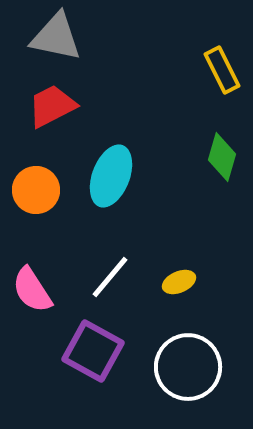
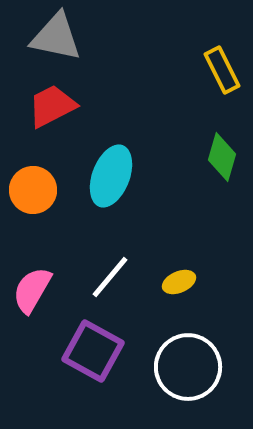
orange circle: moved 3 px left
pink semicircle: rotated 63 degrees clockwise
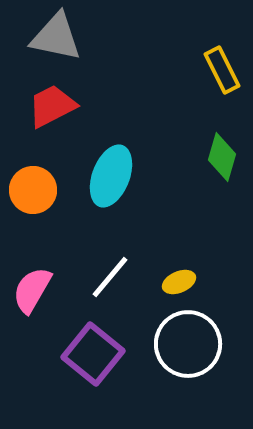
purple square: moved 3 px down; rotated 10 degrees clockwise
white circle: moved 23 px up
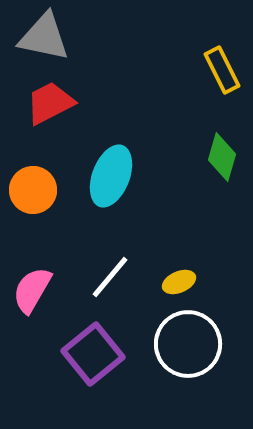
gray triangle: moved 12 px left
red trapezoid: moved 2 px left, 3 px up
purple square: rotated 12 degrees clockwise
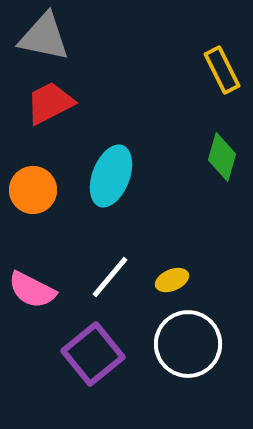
yellow ellipse: moved 7 px left, 2 px up
pink semicircle: rotated 93 degrees counterclockwise
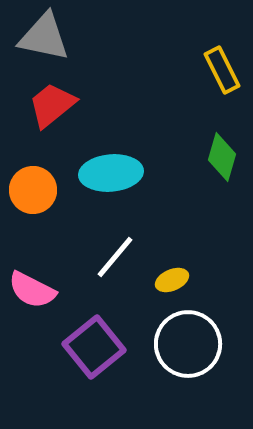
red trapezoid: moved 2 px right, 2 px down; rotated 12 degrees counterclockwise
cyan ellipse: moved 3 px up; rotated 64 degrees clockwise
white line: moved 5 px right, 20 px up
purple square: moved 1 px right, 7 px up
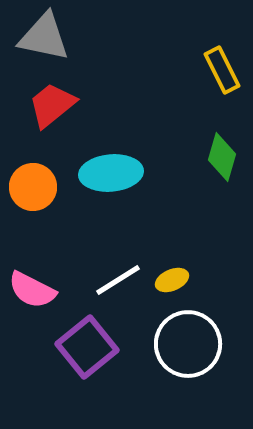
orange circle: moved 3 px up
white line: moved 3 px right, 23 px down; rotated 18 degrees clockwise
purple square: moved 7 px left
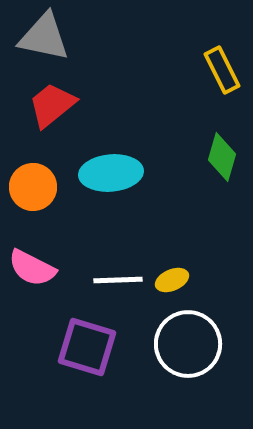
white line: rotated 30 degrees clockwise
pink semicircle: moved 22 px up
purple square: rotated 34 degrees counterclockwise
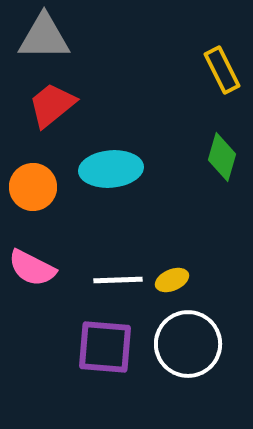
gray triangle: rotated 12 degrees counterclockwise
cyan ellipse: moved 4 px up
purple square: moved 18 px right; rotated 12 degrees counterclockwise
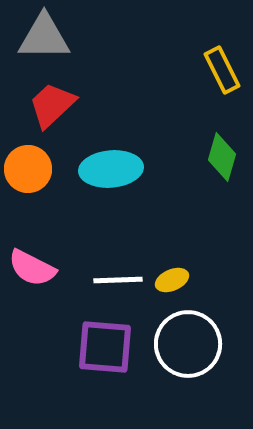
red trapezoid: rotated 4 degrees counterclockwise
orange circle: moved 5 px left, 18 px up
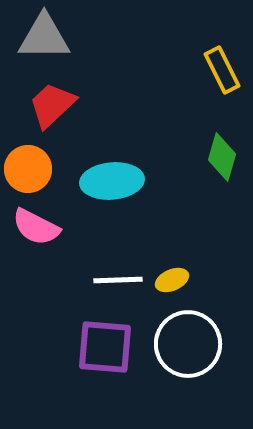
cyan ellipse: moved 1 px right, 12 px down
pink semicircle: moved 4 px right, 41 px up
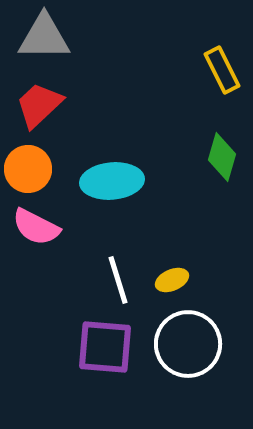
red trapezoid: moved 13 px left
white line: rotated 75 degrees clockwise
